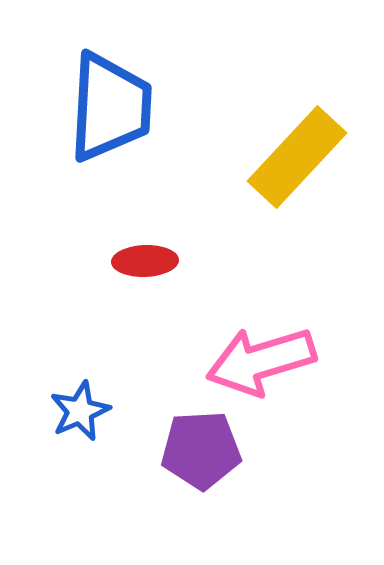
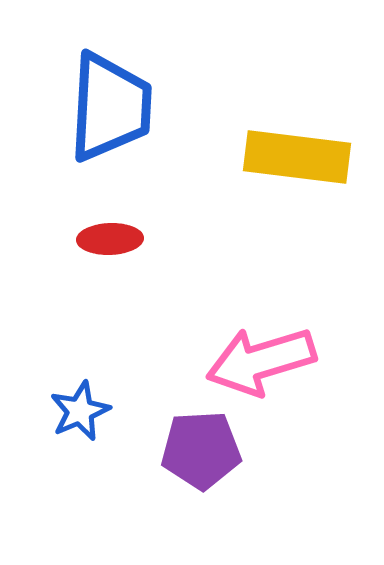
yellow rectangle: rotated 54 degrees clockwise
red ellipse: moved 35 px left, 22 px up
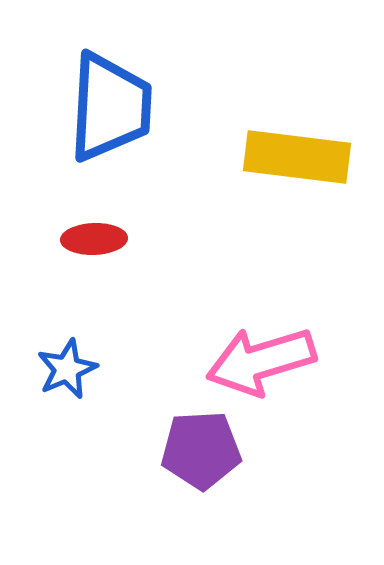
red ellipse: moved 16 px left
blue star: moved 13 px left, 42 px up
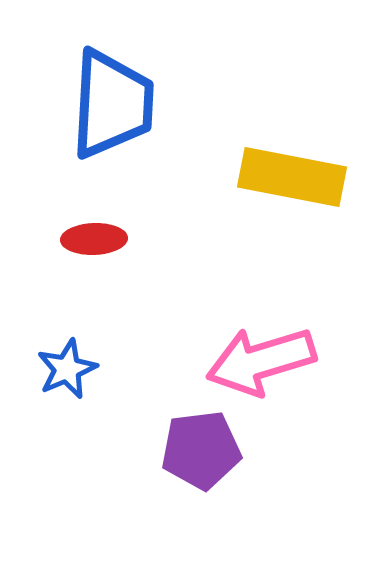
blue trapezoid: moved 2 px right, 3 px up
yellow rectangle: moved 5 px left, 20 px down; rotated 4 degrees clockwise
purple pentagon: rotated 4 degrees counterclockwise
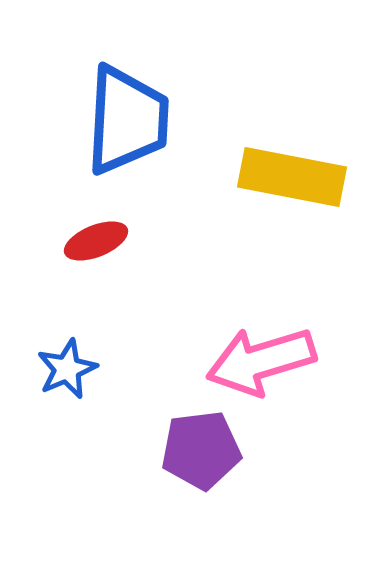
blue trapezoid: moved 15 px right, 16 px down
red ellipse: moved 2 px right, 2 px down; rotated 20 degrees counterclockwise
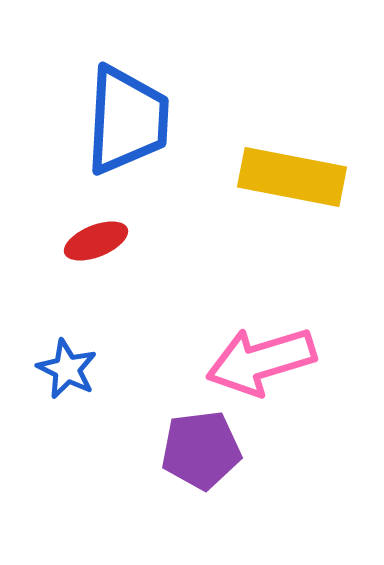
blue star: rotated 22 degrees counterclockwise
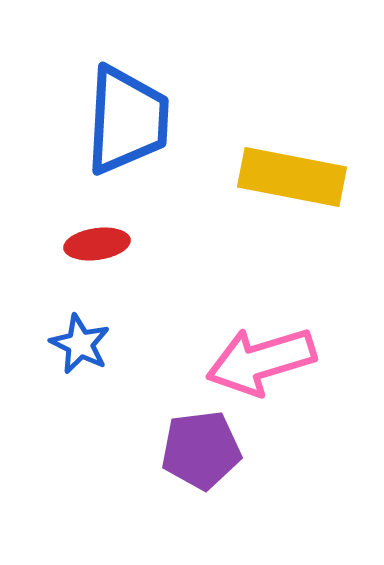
red ellipse: moved 1 px right, 3 px down; rotated 14 degrees clockwise
blue star: moved 13 px right, 25 px up
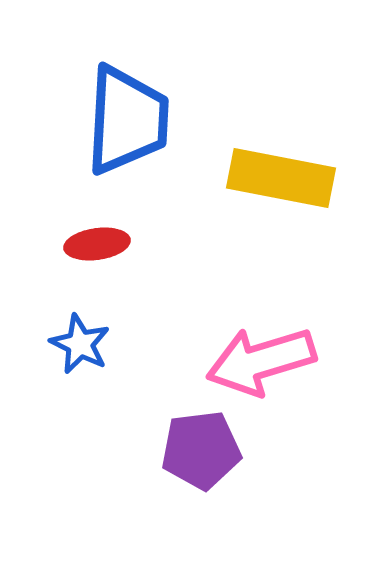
yellow rectangle: moved 11 px left, 1 px down
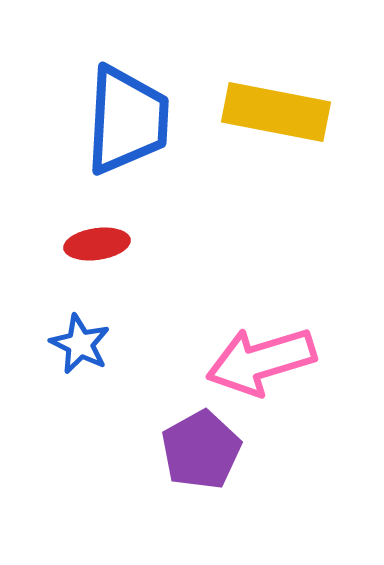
yellow rectangle: moved 5 px left, 66 px up
purple pentagon: rotated 22 degrees counterclockwise
